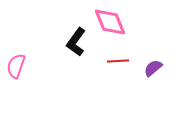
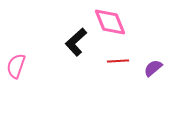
black L-shape: rotated 12 degrees clockwise
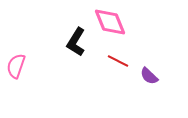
black L-shape: rotated 16 degrees counterclockwise
red line: rotated 30 degrees clockwise
purple semicircle: moved 4 px left, 8 px down; rotated 96 degrees counterclockwise
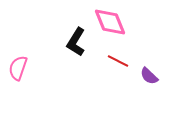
pink semicircle: moved 2 px right, 2 px down
